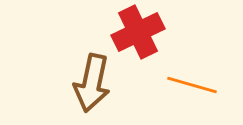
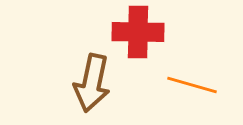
red cross: rotated 27 degrees clockwise
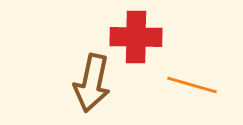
red cross: moved 2 px left, 5 px down
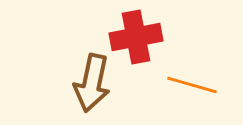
red cross: rotated 12 degrees counterclockwise
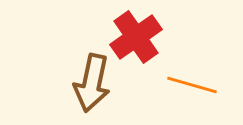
red cross: rotated 24 degrees counterclockwise
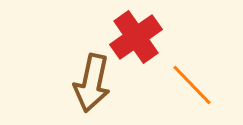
orange line: rotated 30 degrees clockwise
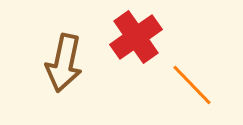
brown arrow: moved 28 px left, 20 px up
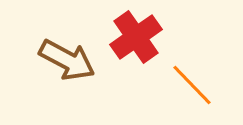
brown arrow: moved 3 px right, 3 px up; rotated 74 degrees counterclockwise
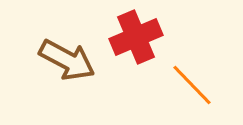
red cross: rotated 12 degrees clockwise
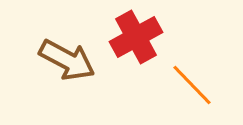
red cross: rotated 6 degrees counterclockwise
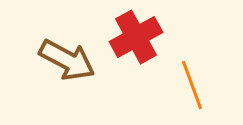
orange line: rotated 24 degrees clockwise
